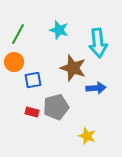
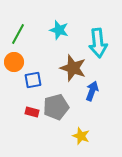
blue arrow: moved 4 px left, 3 px down; rotated 66 degrees counterclockwise
yellow star: moved 6 px left
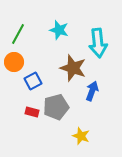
blue square: moved 1 px down; rotated 18 degrees counterclockwise
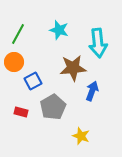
brown star: rotated 24 degrees counterclockwise
gray pentagon: moved 3 px left; rotated 15 degrees counterclockwise
red rectangle: moved 11 px left
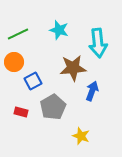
green line: rotated 35 degrees clockwise
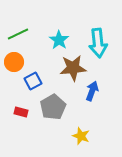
cyan star: moved 10 px down; rotated 18 degrees clockwise
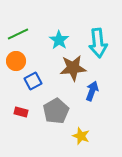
orange circle: moved 2 px right, 1 px up
gray pentagon: moved 3 px right, 4 px down
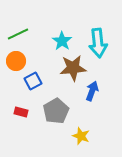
cyan star: moved 3 px right, 1 px down
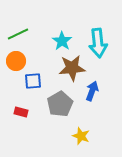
brown star: moved 1 px left
blue square: rotated 24 degrees clockwise
gray pentagon: moved 4 px right, 7 px up
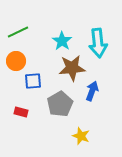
green line: moved 2 px up
